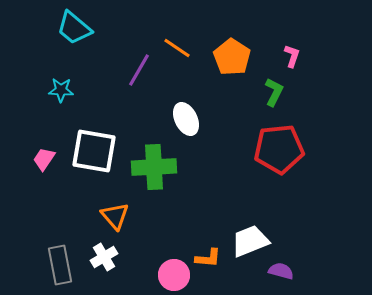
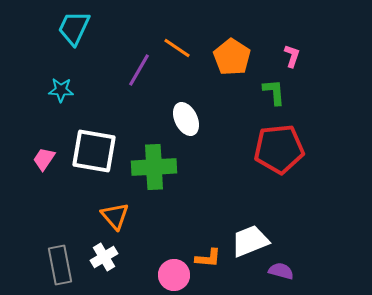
cyan trapezoid: rotated 75 degrees clockwise
green L-shape: rotated 32 degrees counterclockwise
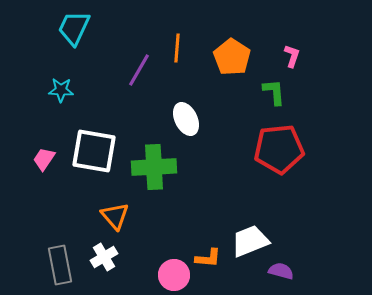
orange line: rotated 60 degrees clockwise
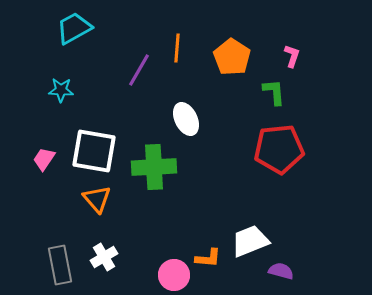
cyan trapezoid: rotated 36 degrees clockwise
orange triangle: moved 18 px left, 17 px up
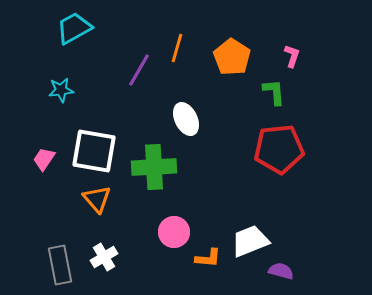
orange line: rotated 12 degrees clockwise
cyan star: rotated 10 degrees counterclockwise
pink circle: moved 43 px up
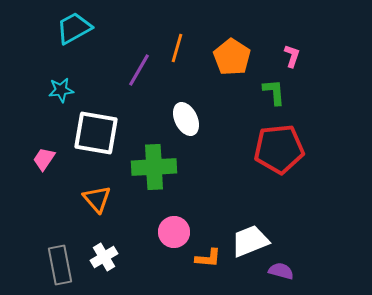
white square: moved 2 px right, 18 px up
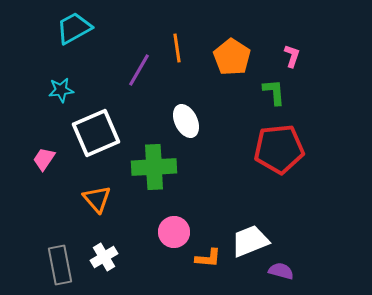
orange line: rotated 24 degrees counterclockwise
white ellipse: moved 2 px down
white square: rotated 33 degrees counterclockwise
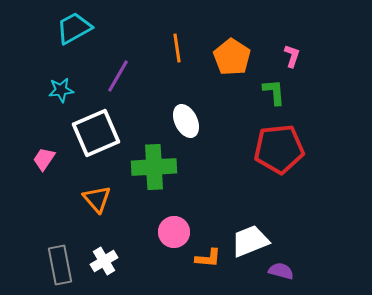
purple line: moved 21 px left, 6 px down
white cross: moved 4 px down
